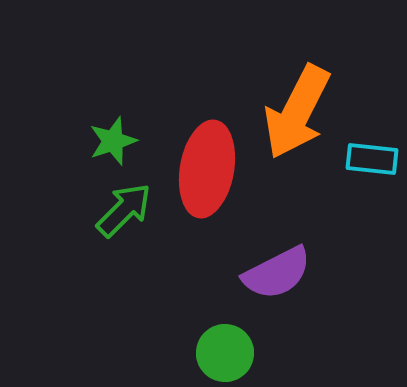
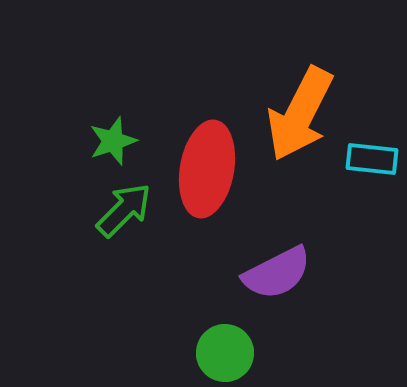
orange arrow: moved 3 px right, 2 px down
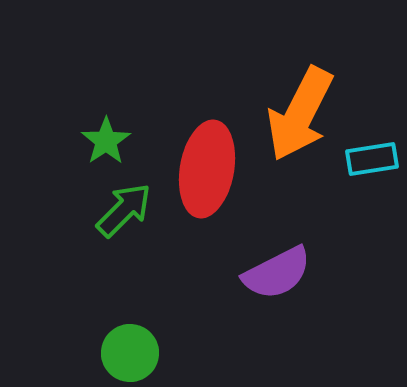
green star: moved 7 px left; rotated 15 degrees counterclockwise
cyan rectangle: rotated 15 degrees counterclockwise
green circle: moved 95 px left
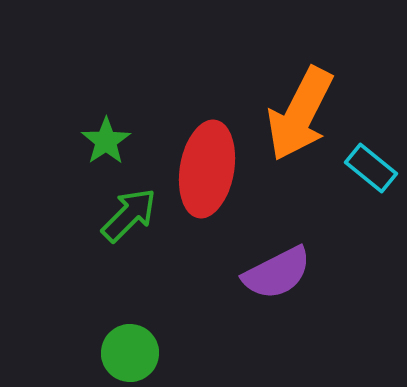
cyan rectangle: moved 1 px left, 9 px down; rotated 48 degrees clockwise
green arrow: moved 5 px right, 5 px down
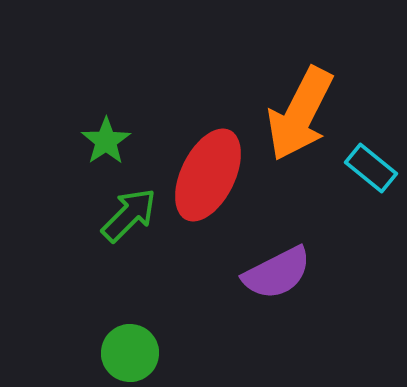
red ellipse: moved 1 px right, 6 px down; rotated 16 degrees clockwise
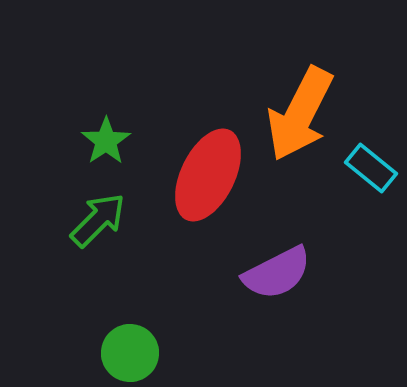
green arrow: moved 31 px left, 5 px down
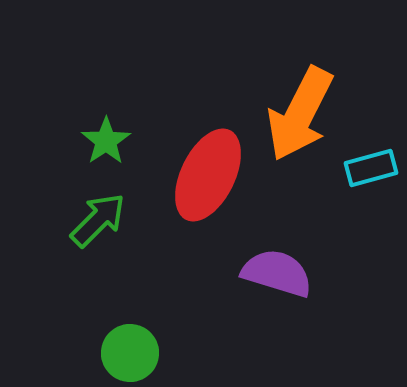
cyan rectangle: rotated 54 degrees counterclockwise
purple semicircle: rotated 136 degrees counterclockwise
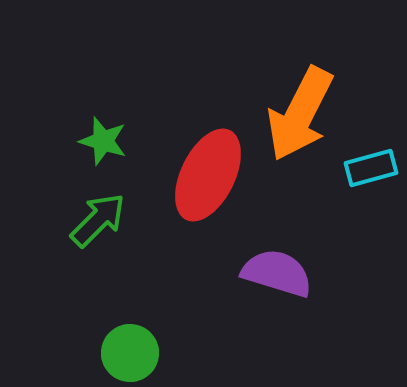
green star: moved 3 px left; rotated 21 degrees counterclockwise
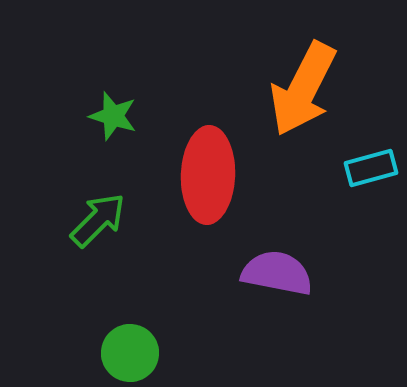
orange arrow: moved 3 px right, 25 px up
green star: moved 10 px right, 25 px up
red ellipse: rotated 24 degrees counterclockwise
purple semicircle: rotated 6 degrees counterclockwise
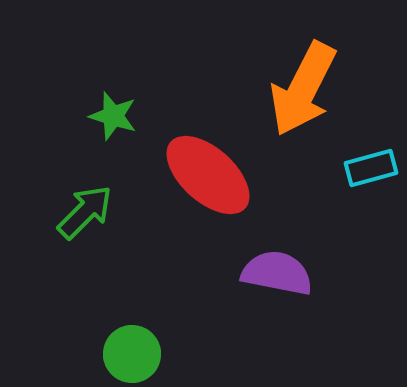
red ellipse: rotated 50 degrees counterclockwise
green arrow: moved 13 px left, 8 px up
green circle: moved 2 px right, 1 px down
